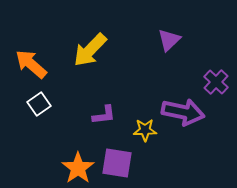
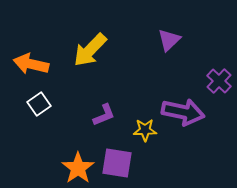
orange arrow: rotated 28 degrees counterclockwise
purple cross: moved 3 px right, 1 px up
purple L-shape: rotated 15 degrees counterclockwise
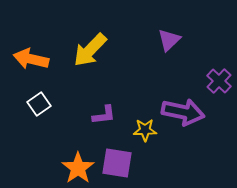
orange arrow: moved 5 px up
purple L-shape: rotated 15 degrees clockwise
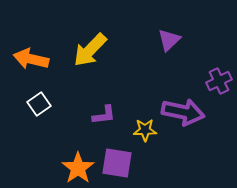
purple cross: rotated 20 degrees clockwise
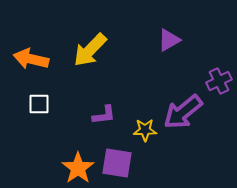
purple triangle: rotated 15 degrees clockwise
white square: rotated 35 degrees clockwise
purple arrow: rotated 129 degrees clockwise
